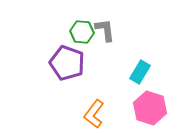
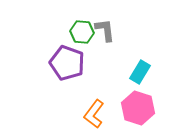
pink hexagon: moved 12 px left
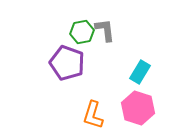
green hexagon: rotated 15 degrees counterclockwise
orange L-shape: moved 1 px left, 1 px down; rotated 20 degrees counterclockwise
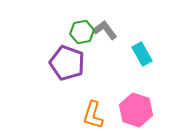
gray L-shape: rotated 30 degrees counterclockwise
cyan rectangle: moved 2 px right, 18 px up; rotated 60 degrees counterclockwise
pink hexagon: moved 2 px left, 2 px down
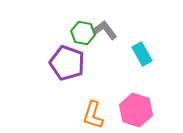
green hexagon: moved 1 px right, 1 px down; rotated 20 degrees clockwise
